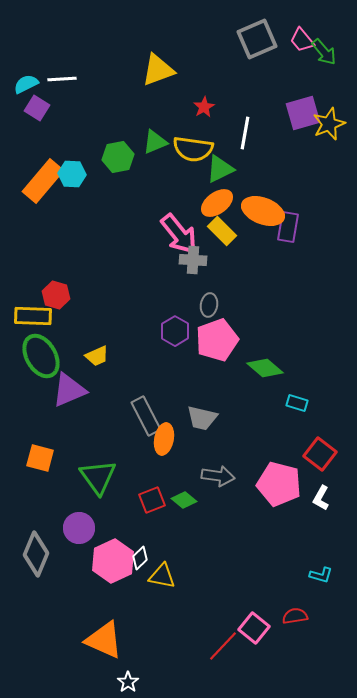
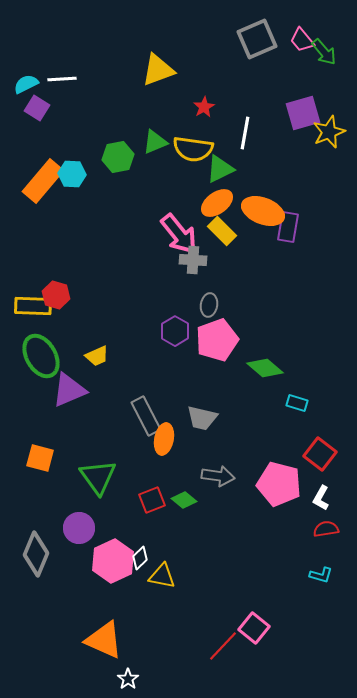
yellow star at (329, 124): moved 8 px down
yellow rectangle at (33, 316): moved 10 px up
red semicircle at (295, 616): moved 31 px right, 87 px up
white star at (128, 682): moved 3 px up
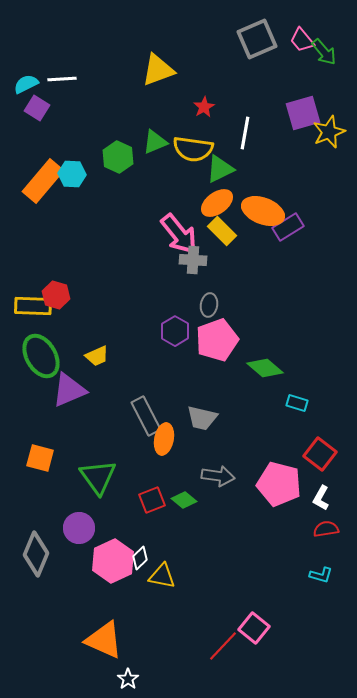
green hexagon at (118, 157): rotated 24 degrees counterclockwise
purple rectangle at (288, 227): rotated 48 degrees clockwise
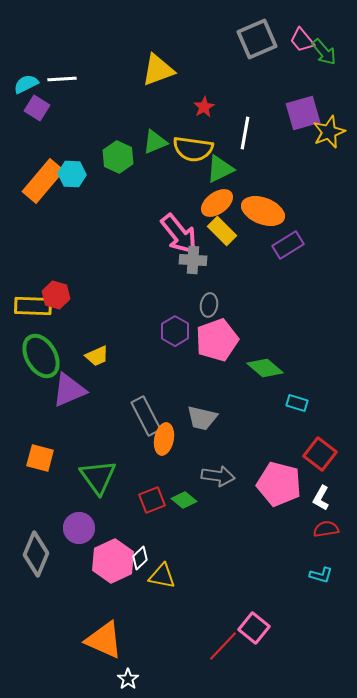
purple rectangle at (288, 227): moved 18 px down
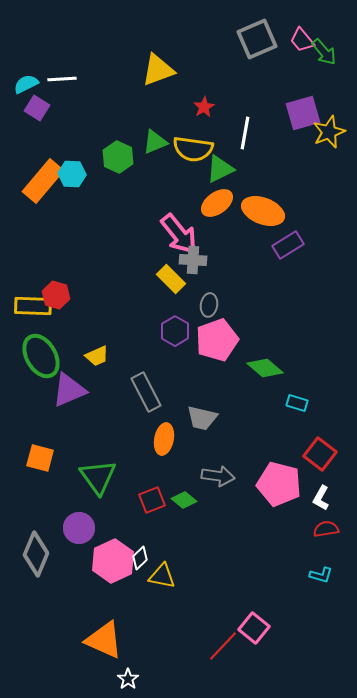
yellow rectangle at (222, 231): moved 51 px left, 48 px down
gray rectangle at (146, 416): moved 24 px up
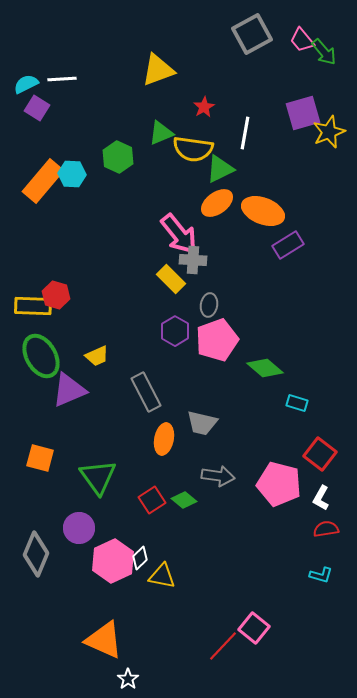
gray square at (257, 39): moved 5 px left, 5 px up; rotated 6 degrees counterclockwise
green triangle at (155, 142): moved 6 px right, 9 px up
gray trapezoid at (202, 418): moved 5 px down
red square at (152, 500): rotated 12 degrees counterclockwise
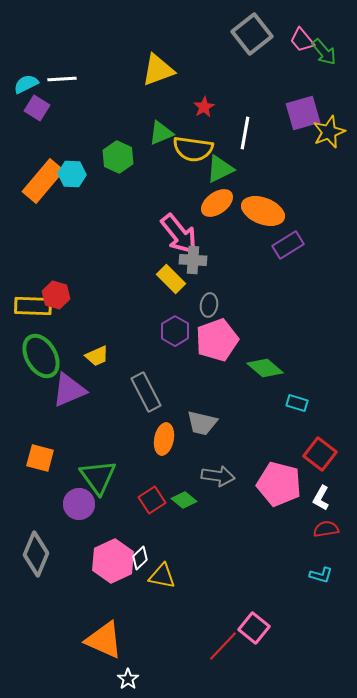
gray square at (252, 34): rotated 9 degrees counterclockwise
purple circle at (79, 528): moved 24 px up
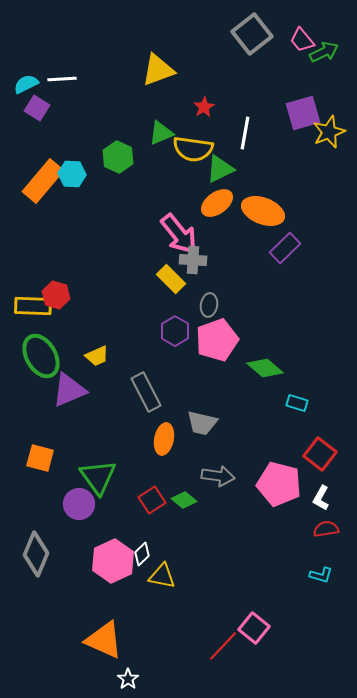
green arrow at (324, 52): rotated 76 degrees counterclockwise
purple rectangle at (288, 245): moved 3 px left, 3 px down; rotated 12 degrees counterclockwise
white diamond at (140, 558): moved 2 px right, 4 px up
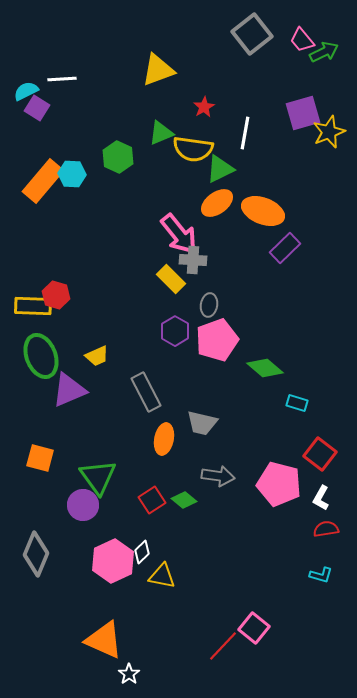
cyan semicircle at (26, 84): moved 7 px down
green ellipse at (41, 356): rotated 9 degrees clockwise
purple circle at (79, 504): moved 4 px right, 1 px down
white diamond at (142, 554): moved 2 px up
white star at (128, 679): moved 1 px right, 5 px up
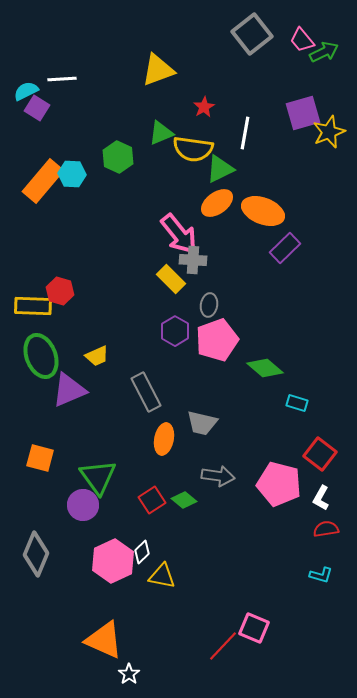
red hexagon at (56, 295): moved 4 px right, 4 px up
pink square at (254, 628): rotated 16 degrees counterclockwise
